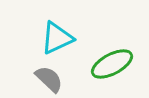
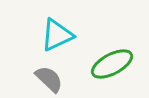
cyan triangle: moved 3 px up
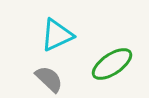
green ellipse: rotated 6 degrees counterclockwise
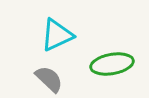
green ellipse: rotated 24 degrees clockwise
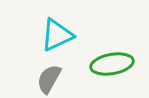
gray semicircle: rotated 104 degrees counterclockwise
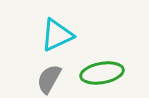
green ellipse: moved 10 px left, 9 px down
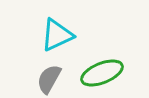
green ellipse: rotated 12 degrees counterclockwise
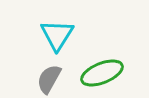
cyan triangle: rotated 33 degrees counterclockwise
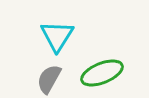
cyan triangle: moved 1 px down
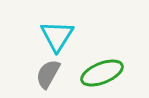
gray semicircle: moved 1 px left, 5 px up
